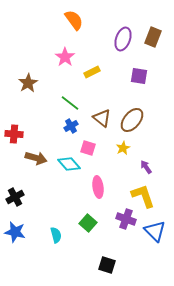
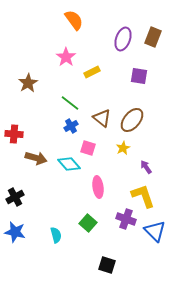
pink star: moved 1 px right
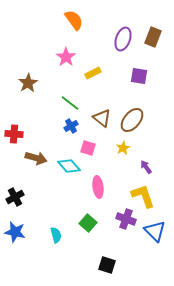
yellow rectangle: moved 1 px right, 1 px down
cyan diamond: moved 2 px down
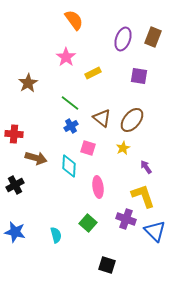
cyan diamond: rotated 45 degrees clockwise
black cross: moved 12 px up
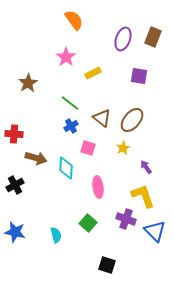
cyan diamond: moved 3 px left, 2 px down
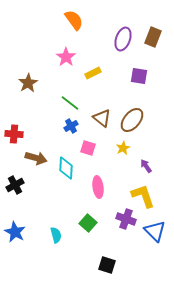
purple arrow: moved 1 px up
blue star: rotated 15 degrees clockwise
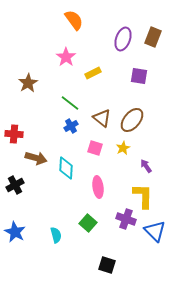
pink square: moved 7 px right
yellow L-shape: rotated 20 degrees clockwise
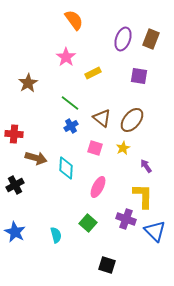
brown rectangle: moved 2 px left, 2 px down
pink ellipse: rotated 35 degrees clockwise
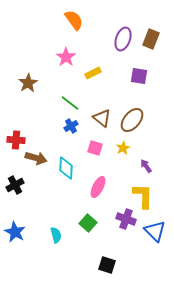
red cross: moved 2 px right, 6 px down
